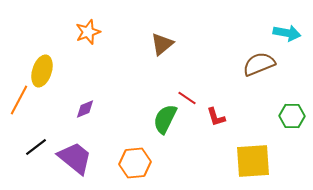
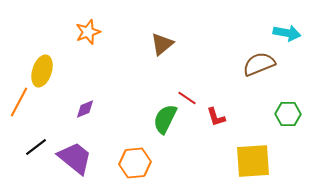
orange line: moved 2 px down
green hexagon: moved 4 px left, 2 px up
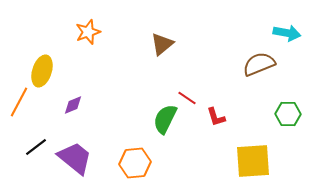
purple diamond: moved 12 px left, 4 px up
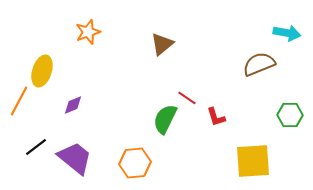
orange line: moved 1 px up
green hexagon: moved 2 px right, 1 px down
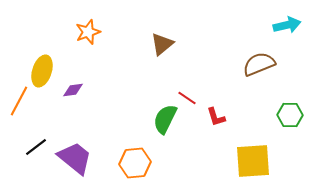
cyan arrow: moved 8 px up; rotated 24 degrees counterclockwise
purple diamond: moved 15 px up; rotated 15 degrees clockwise
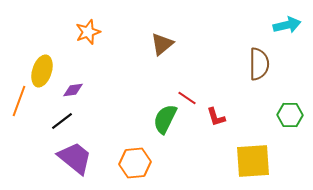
brown semicircle: rotated 112 degrees clockwise
orange line: rotated 8 degrees counterclockwise
black line: moved 26 px right, 26 px up
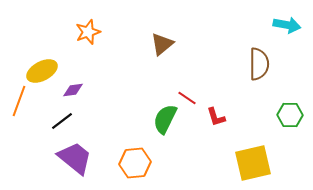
cyan arrow: rotated 24 degrees clockwise
yellow ellipse: rotated 44 degrees clockwise
yellow square: moved 2 px down; rotated 9 degrees counterclockwise
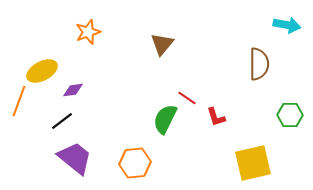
brown triangle: rotated 10 degrees counterclockwise
